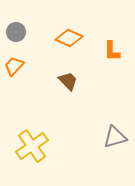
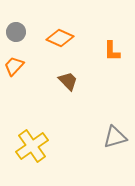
orange diamond: moved 9 px left
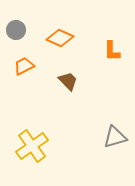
gray circle: moved 2 px up
orange trapezoid: moved 10 px right; rotated 20 degrees clockwise
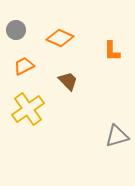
gray triangle: moved 2 px right, 1 px up
yellow cross: moved 4 px left, 37 px up
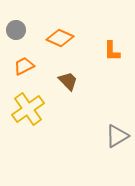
gray triangle: rotated 15 degrees counterclockwise
